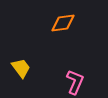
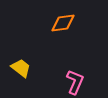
yellow trapezoid: rotated 15 degrees counterclockwise
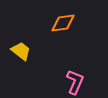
yellow trapezoid: moved 17 px up
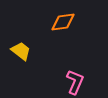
orange diamond: moved 1 px up
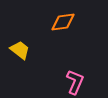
yellow trapezoid: moved 1 px left, 1 px up
